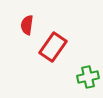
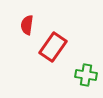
green cross: moved 2 px left, 2 px up; rotated 20 degrees clockwise
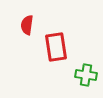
red rectangle: moved 3 px right; rotated 44 degrees counterclockwise
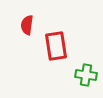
red rectangle: moved 1 px up
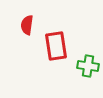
green cross: moved 2 px right, 9 px up
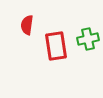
green cross: moved 27 px up; rotated 20 degrees counterclockwise
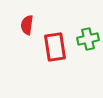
red rectangle: moved 1 px left, 1 px down
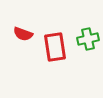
red semicircle: moved 4 px left, 9 px down; rotated 78 degrees counterclockwise
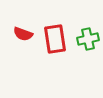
red rectangle: moved 8 px up
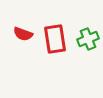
green cross: rotated 10 degrees counterclockwise
